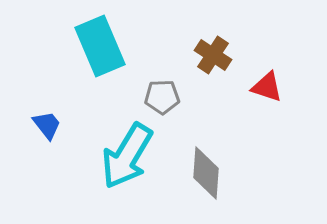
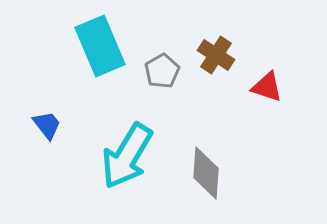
brown cross: moved 3 px right
gray pentagon: moved 26 px up; rotated 28 degrees counterclockwise
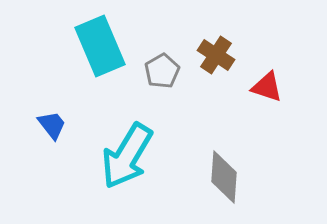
blue trapezoid: moved 5 px right
gray diamond: moved 18 px right, 4 px down
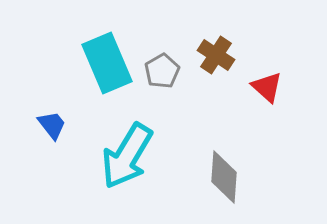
cyan rectangle: moved 7 px right, 17 px down
red triangle: rotated 24 degrees clockwise
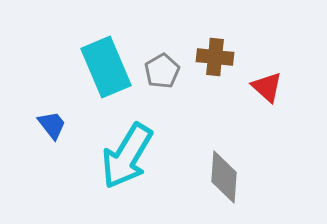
brown cross: moved 1 px left, 2 px down; rotated 27 degrees counterclockwise
cyan rectangle: moved 1 px left, 4 px down
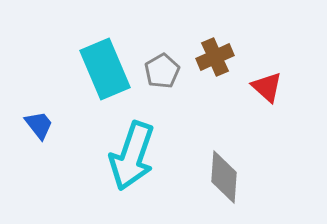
brown cross: rotated 30 degrees counterclockwise
cyan rectangle: moved 1 px left, 2 px down
blue trapezoid: moved 13 px left
cyan arrow: moved 5 px right; rotated 12 degrees counterclockwise
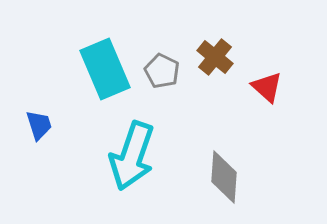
brown cross: rotated 27 degrees counterclockwise
gray pentagon: rotated 16 degrees counterclockwise
blue trapezoid: rotated 20 degrees clockwise
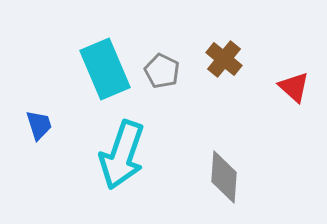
brown cross: moved 9 px right, 2 px down
red triangle: moved 27 px right
cyan arrow: moved 10 px left, 1 px up
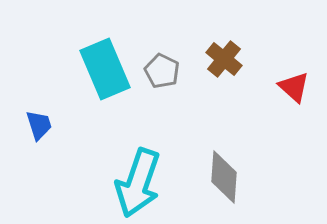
cyan arrow: moved 16 px right, 28 px down
